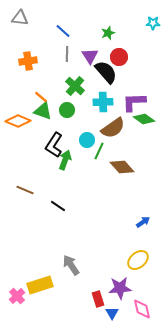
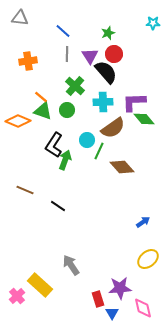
red circle: moved 5 px left, 3 px up
green diamond: rotated 15 degrees clockwise
yellow ellipse: moved 10 px right, 1 px up
yellow rectangle: rotated 60 degrees clockwise
pink diamond: moved 1 px right, 1 px up
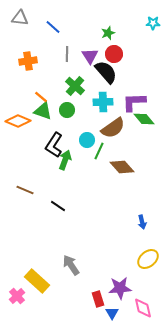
blue line: moved 10 px left, 4 px up
blue arrow: moved 1 px left; rotated 112 degrees clockwise
yellow rectangle: moved 3 px left, 4 px up
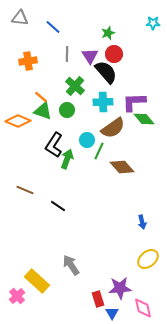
green arrow: moved 2 px right, 1 px up
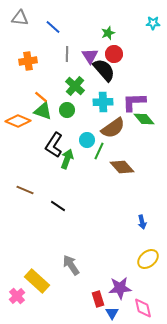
black semicircle: moved 2 px left, 2 px up
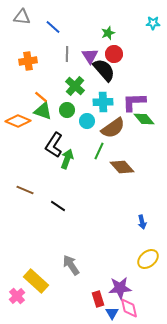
gray triangle: moved 2 px right, 1 px up
cyan circle: moved 19 px up
yellow rectangle: moved 1 px left
pink diamond: moved 14 px left
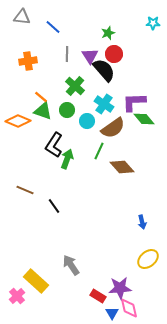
cyan cross: moved 1 px right, 2 px down; rotated 36 degrees clockwise
black line: moved 4 px left; rotated 21 degrees clockwise
red rectangle: moved 3 px up; rotated 42 degrees counterclockwise
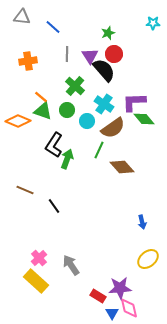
green line: moved 1 px up
pink cross: moved 22 px right, 38 px up
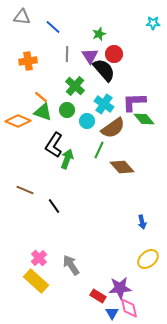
green star: moved 9 px left, 1 px down
green triangle: moved 1 px down
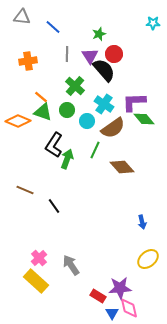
green line: moved 4 px left
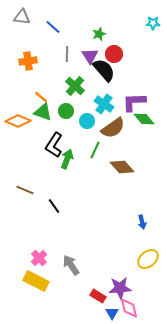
green circle: moved 1 px left, 1 px down
yellow rectangle: rotated 15 degrees counterclockwise
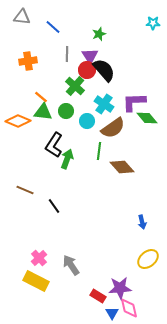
red circle: moved 27 px left, 16 px down
green triangle: rotated 12 degrees counterclockwise
green diamond: moved 3 px right, 1 px up
green line: moved 4 px right, 1 px down; rotated 18 degrees counterclockwise
